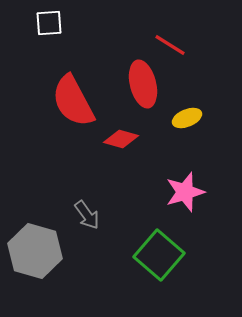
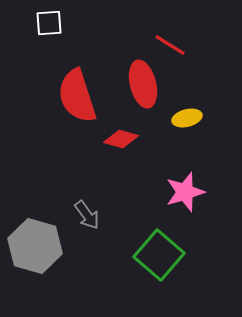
red semicircle: moved 4 px right, 5 px up; rotated 10 degrees clockwise
yellow ellipse: rotated 8 degrees clockwise
gray hexagon: moved 5 px up
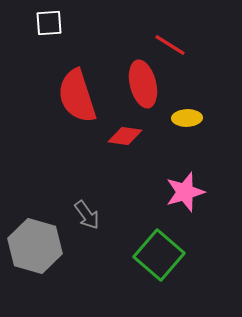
yellow ellipse: rotated 12 degrees clockwise
red diamond: moved 4 px right, 3 px up; rotated 8 degrees counterclockwise
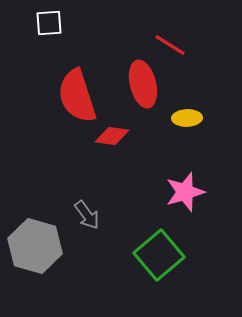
red diamond: moved 13 px left
green square: rotated 9 degrees clockwise
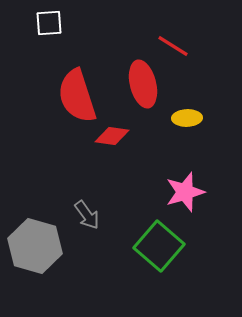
red line: moved 3 px right, 1 px down
green square: moved 9 px up; rotated 9 degrees counterclockwise
